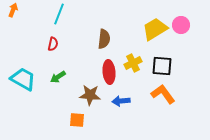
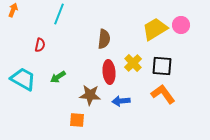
red semicircle: moved 13 px left, 1 px down
yellow cross: rotated 18 degrees counterclockwise
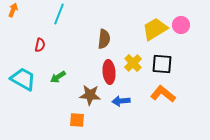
black square: moved 2 px up
orange L-shape: rotated 15 degrees counterclockwise
